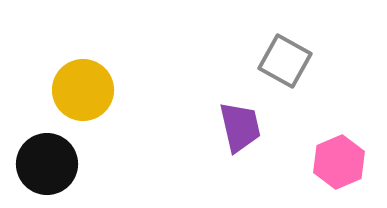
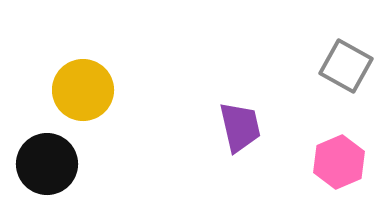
gray square: moved 61 px right, 5 px down
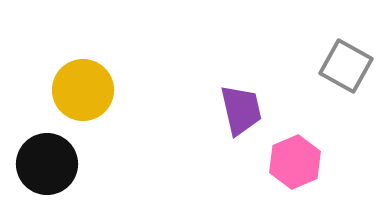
purple trapezoid: moved 1 px right, 17 px up
pink hexagon: moved 44 px left
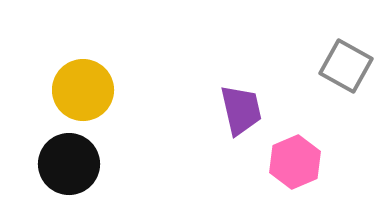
black circle: moved 22 px right
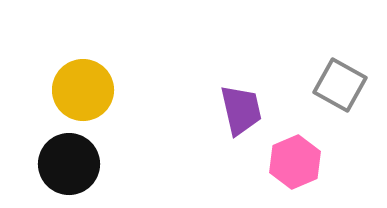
gray square: moved 6 px left, 19 px down
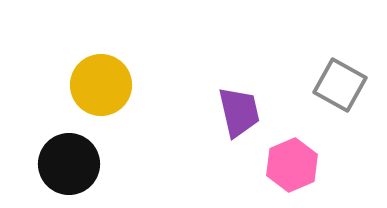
yellow circle: moved 18 px right, 5 px up
purple trapezoid: moved 2 px left, 2 px down
pink hexagon: moved 3 px left, 3 px down
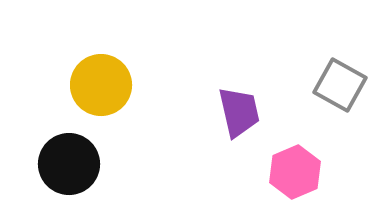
pink hexagon: moved 3 px right, 7 px down
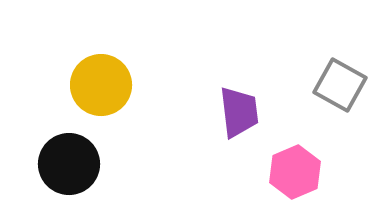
purple trapezoid: rotated 6 degrees clockwise
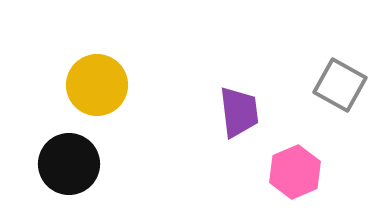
yellow circle: moved 4 px left
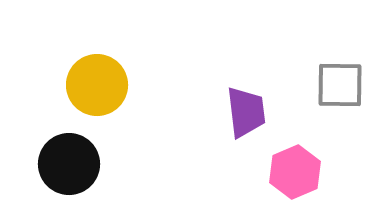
gray square: rotated 28 degrees counterclockwise
purple trapezoid: moved 7 px right
